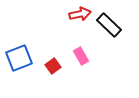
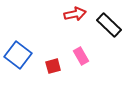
red arrow: moved 5 px left
blue square: moved 1 px left, 3 px up; rotated 32 degrees counterclockwise
red square: rotated 21 degrees clockwise
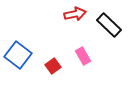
pink rectangle: moved 2 px right
red square: rotated 21 degrees counterclockwise
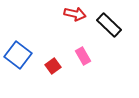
red arrow: rotated 25 degrees clockwise
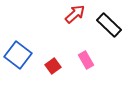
red arrow: rotated 55 degrees counterclockwise
pink rectangle: moved 3 px right, 4 px down
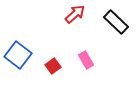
black rectangle: moved 7 px right, 3 px up
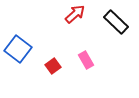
blue square: moved 6 px up
